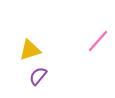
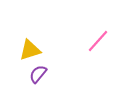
purple semicircle: moved 2 px up
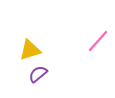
purple semicircle: rotated 12 degrees clockwise
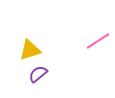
pink line: rotated 15 degrees clockwise
